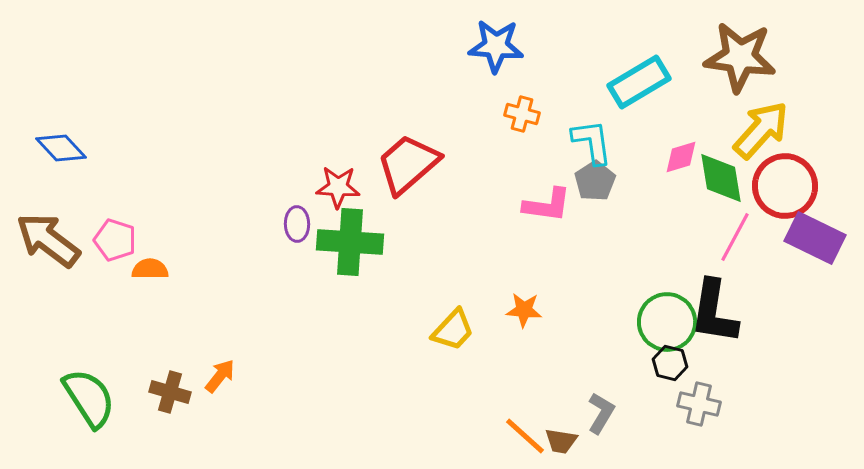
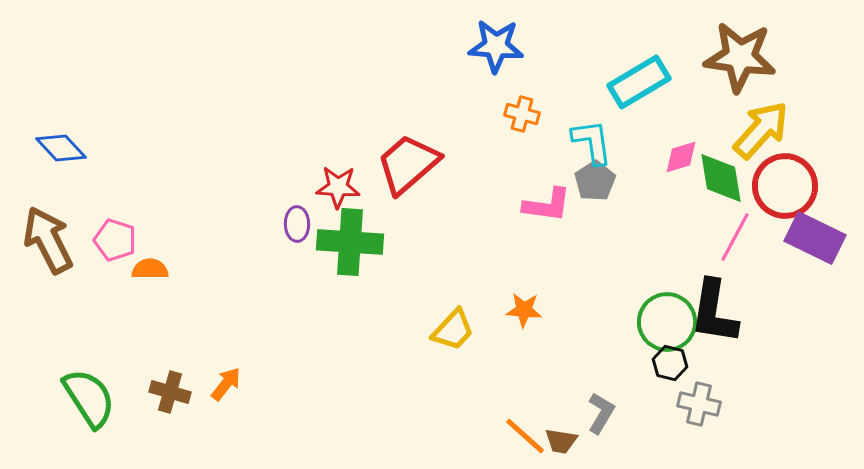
brown arrow: rotated 26 degrees clockwise
orange arrow: moved 6 px right, 8 px down
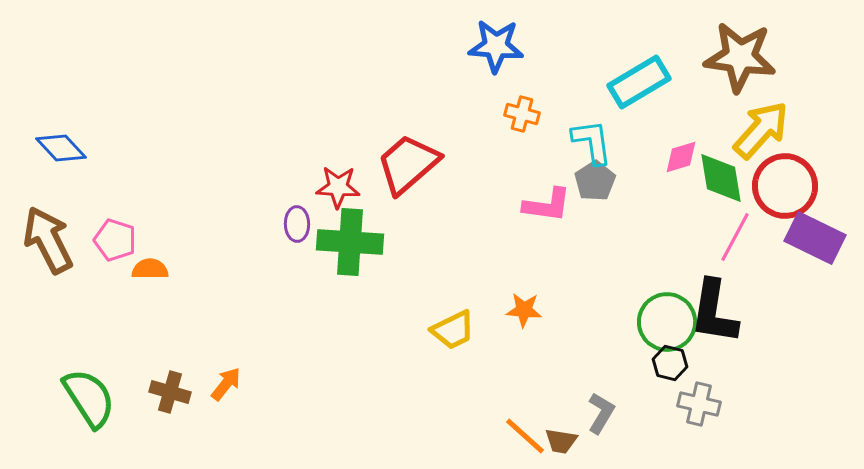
yellow trapezoid: rotated 21 degrees clockwise
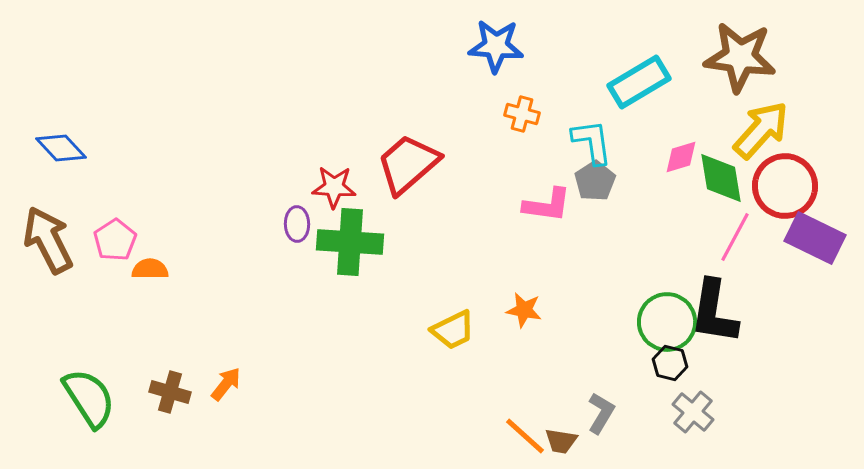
red star: moved 4 px left
pink pentagon: rotated 21 degrees clockwise
orange star: rotated 6 degrees clockwise
gray cross: moved 6 px left, 8 px down; rotated 27 degrees clockwise
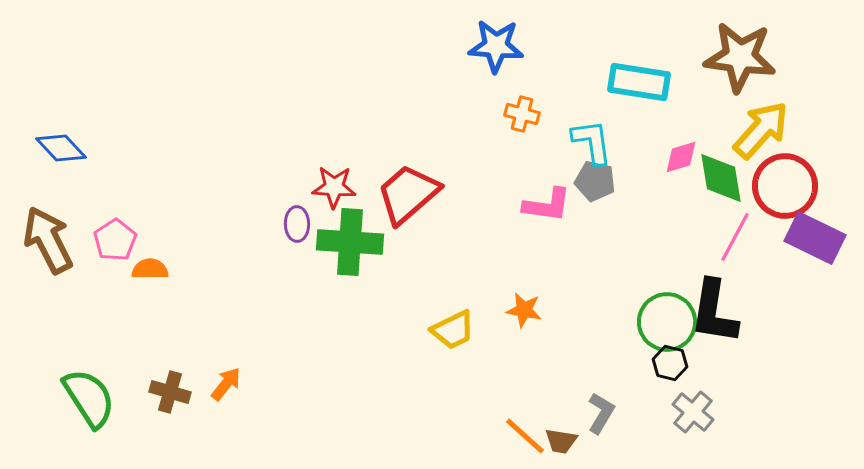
cyan rectangle: rotated 40 degrees clockwise
red trapezoid: moved 30 px down
gray pentagon: rotated 27 degrees counterclockwise
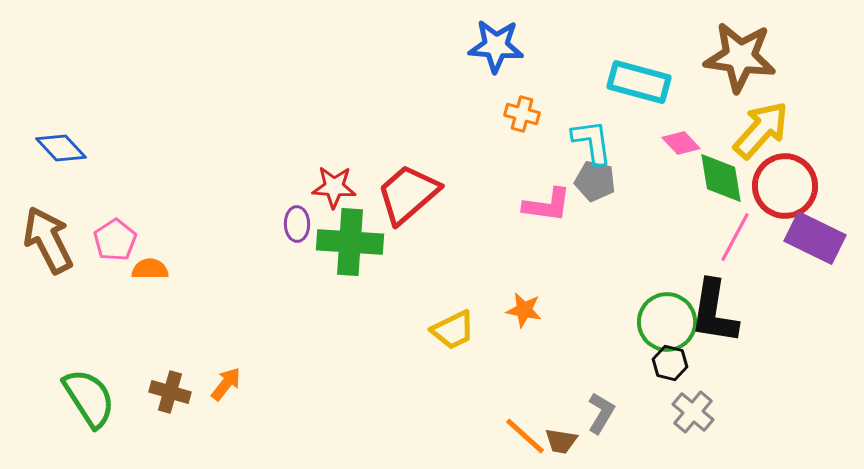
cyan rectangle: rotated 6 degrees clockwise
pink diamond: moved 14 px up; rotated 63 degrees clockwise
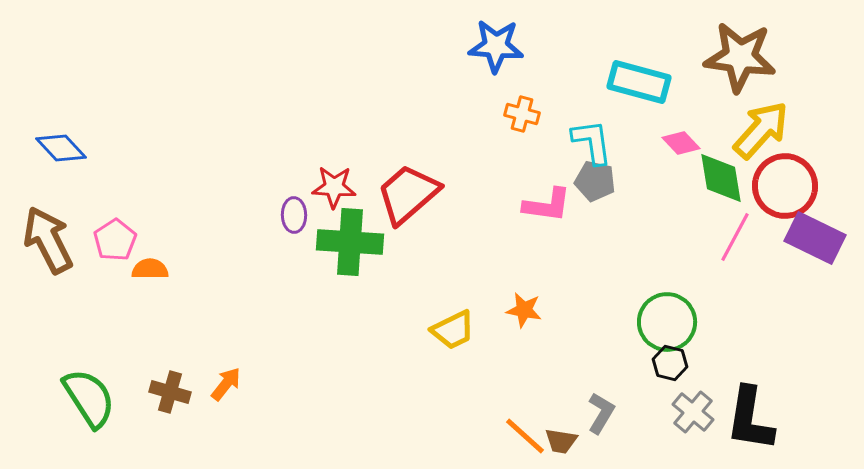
purple ellipse: moved 3 px left, 9 px up
black L-shape: moved 36 px right, 107 px down
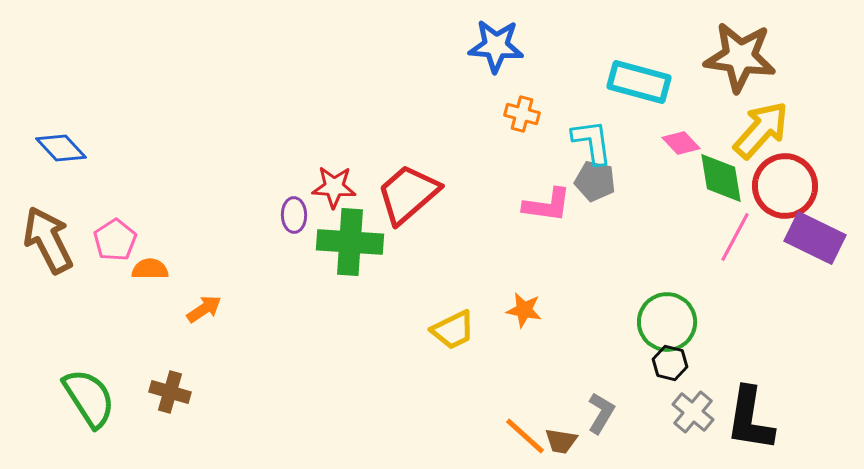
orange arrow: moved 22 px left, 75 px up; rotated 18 degrees clockwise
